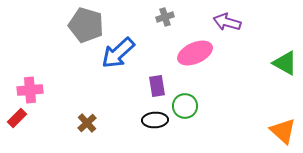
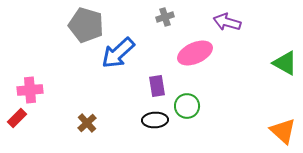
green circle: moved 2 px right
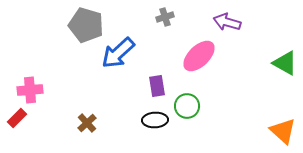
pink ellipse: moved 4 px right, 3 px down; rotated 20 degrees counterclockwise
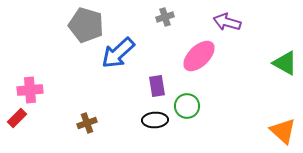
brown cross: rotated 24 degrees clockwise
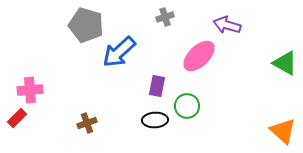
purple arrow: moved 3 px down
blue arrow: moved 1 px right, 1 px up
purple rectangle: rotated 20 degrees clockwise
